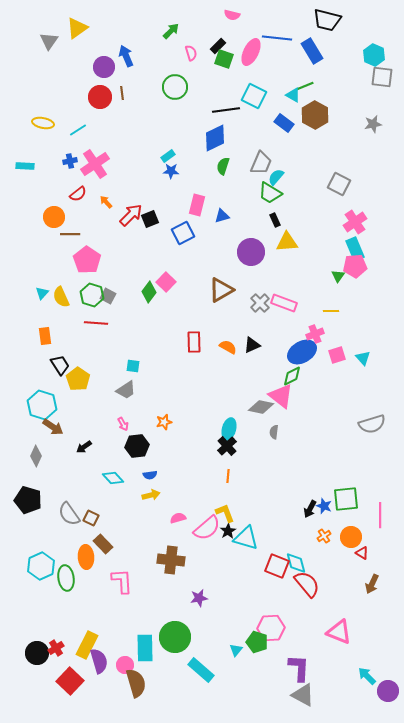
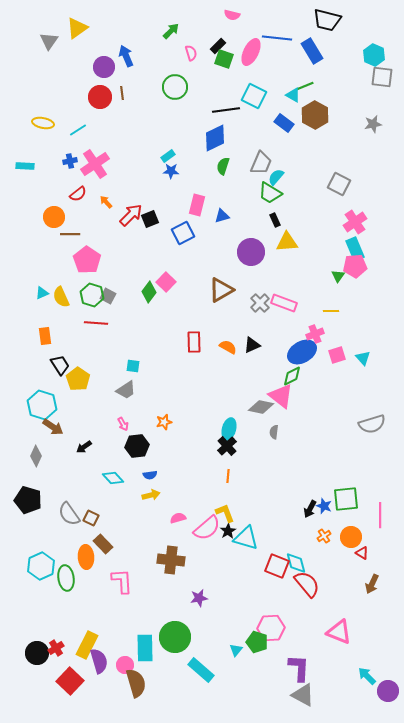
cyan triangle at (42, 293): rotated 24 degrees clockwise
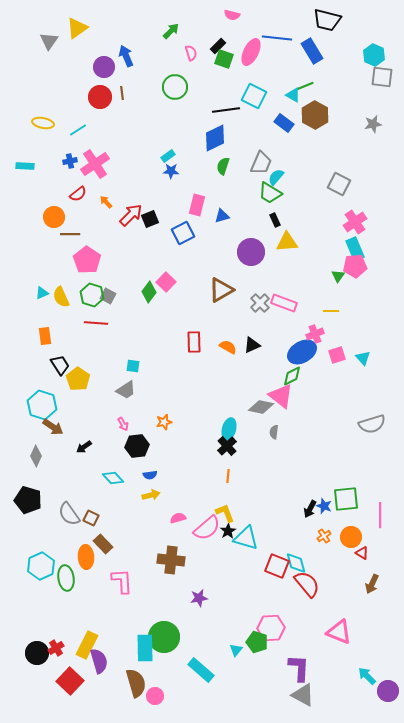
green circle at (175, 637): moved 11 px left
pink circle at (125, 665): moved 30 px right, 31 px down
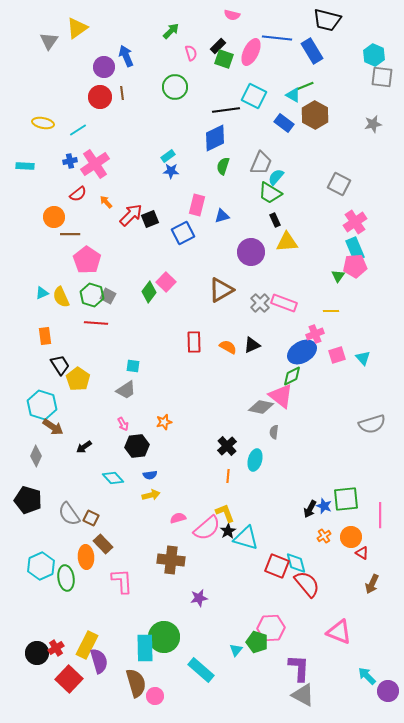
cyan ellipse at (229, 429): moved 26 px right, 31 px down
red square at (70, 681): moved 1 px left, 2 px up
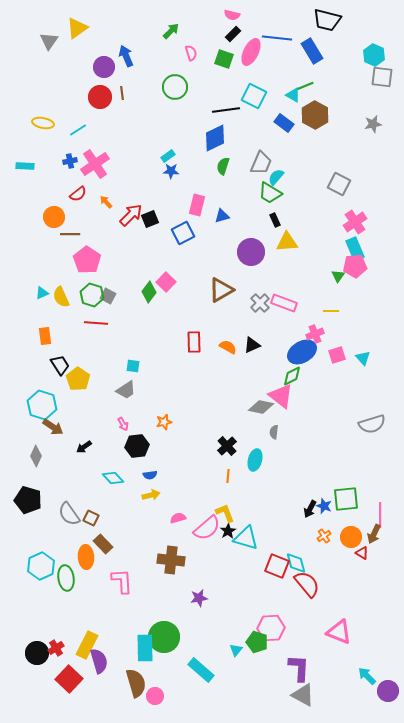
black rectangle at (218, 46): moved 15 px right, 12 px up
brown arrow at (372, 584): moved 2 px right, 50 px up
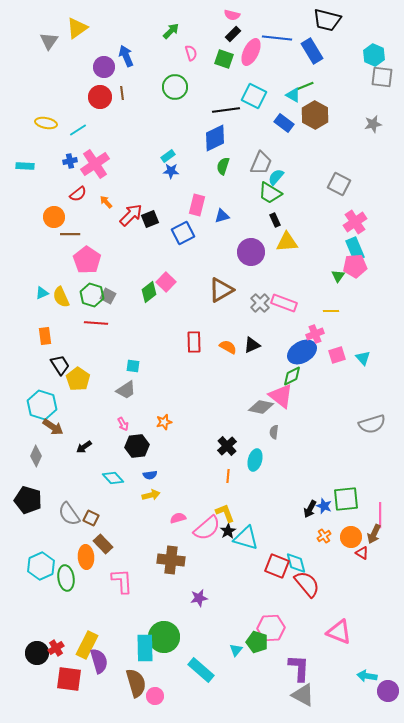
yellow ellipse at (43, 123): moved 3 px right
green diamond at (149, 292): rotated 15 degrees clockwise
cyan arrow at (367, 676): rotated 36 degrees counterclockwise
red square at (69, 679): rotated 36 degrees counterclockwise
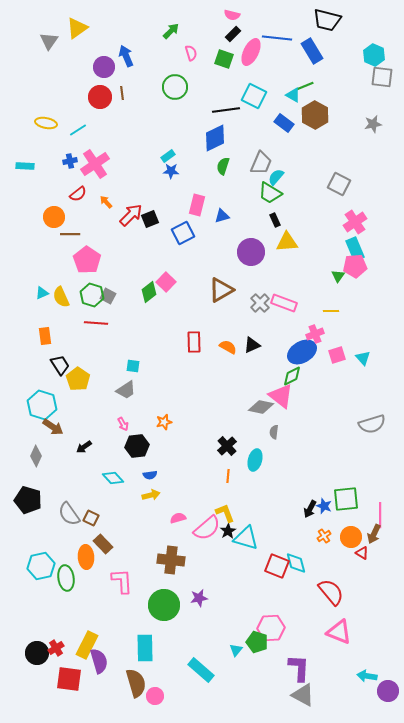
cyan hexagon at (41, 566): rotated 12 degrees clockwise
red semicircle at (307, 584): moved 24 px right, 8 px down
green circle at (164, 637): moved 32 px up
